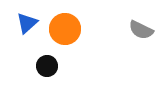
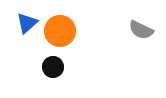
orange circle: moved 5 px left, 2 px down
black circle: moved 6 px right, 1 px down
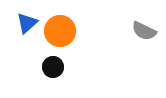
gray semicircle: moved 3 px right, 1 px down
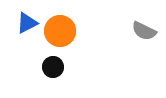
blue triangle: rotated 15 degrees clockwise
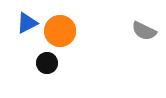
black circle: moved 6 px left, 4 px up
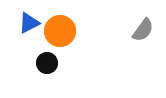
blue triangle: moved 2 px right
gray semicircle: moved 1 px left, 1 px up; rotated 80 degrees counterclockwise
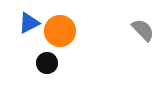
gray semicircle: rotated 80 degrees counterclockwise
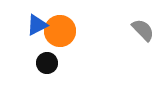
blue triangle: moved 8 px right, 2 px down
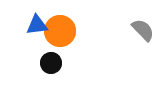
blue triangle: rotated 20 degrees clockwise
black circle: moved 4 px right
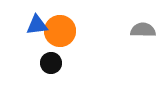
gray semicircle: rotated 45 degrees counterclockwise
